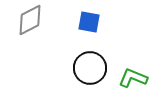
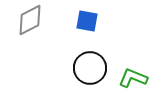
blue square: moved 2 px left, 1 px up
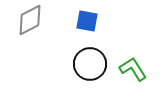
black circle: moved 4 px up
green L-shape: moved 9 px up; rotated 36 degrees clockwise
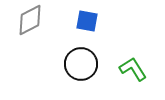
black circle: moved 9 px left
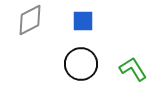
blue square: moved 4 px left; rotated 10 degrees counterclockwise
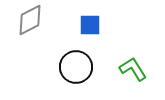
blue square: moved 7 px right, 4 px down
black circle: moved 5 px left, 3 px down
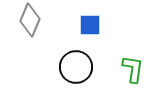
gray diamond: rotated 40 degrees counterclockwise
green L-shape: rotated 40 degrees clockwise
